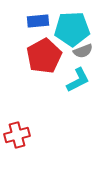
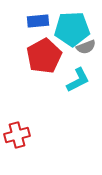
gray semicircle: moved 3 px right, 4 px up
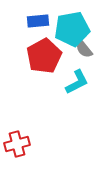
cyan pentagon: rotated 8 degrees counterclockwise
gray semicircle: moved 2 px left, 2 px down; rotated 72 degrees clockwise
cyan L-shape: moved 1 px left, 2 px down
red cross: moved 9 px down
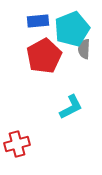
cyan pentagon: rotated 12 degrees counterclockwise
gray semicircle: rotated 42 degrees clockwise
cyan L-shape: moved 6 px left, 25 px down
